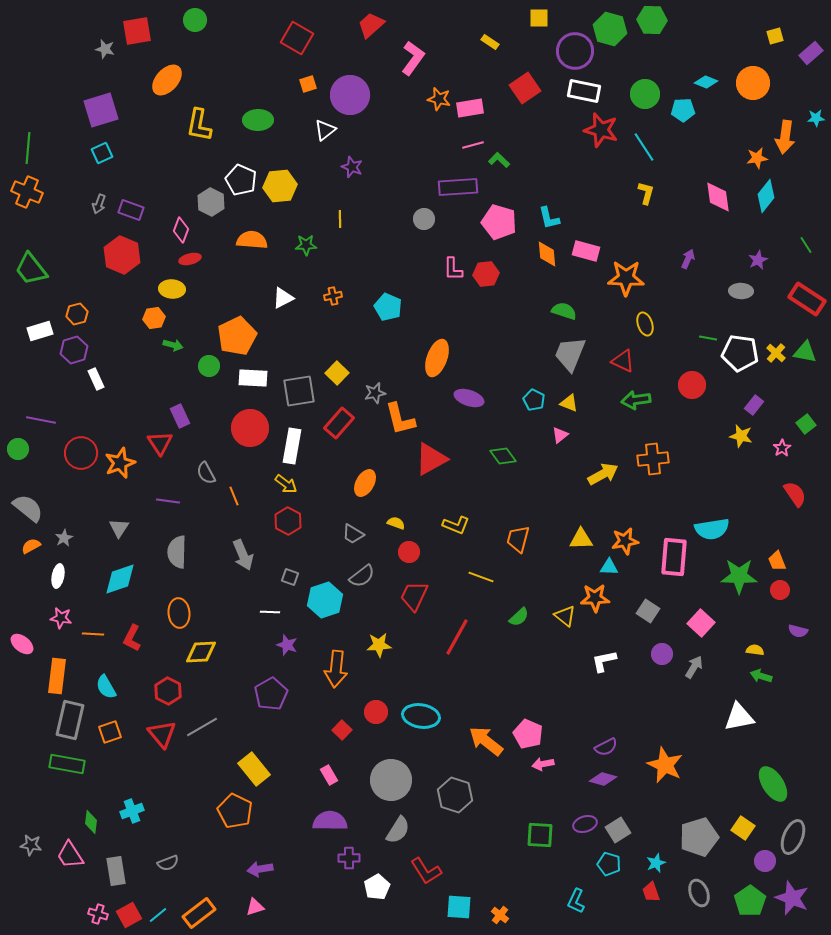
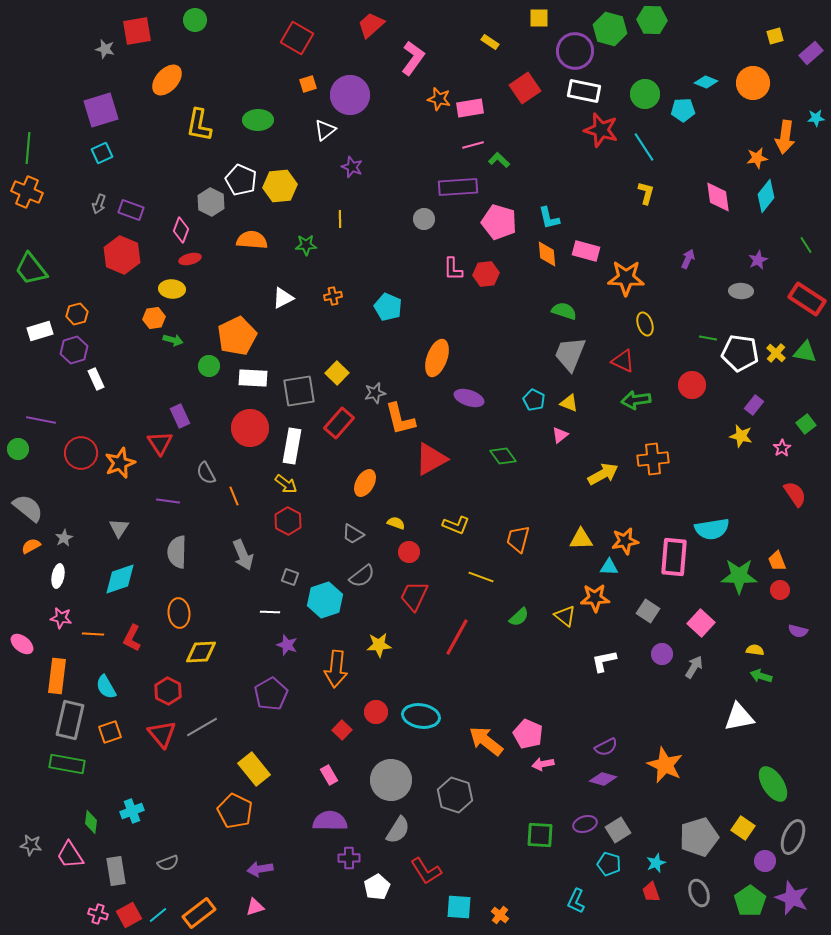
green arrow at (173, 345): moved 5 px up
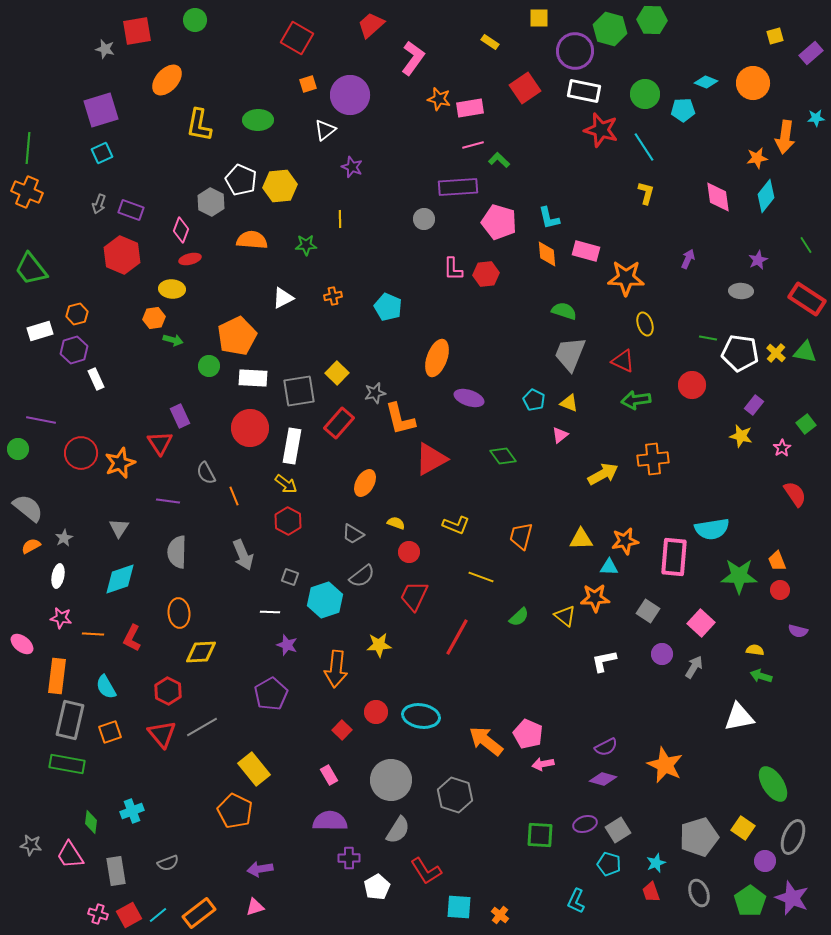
orange trapezoid at (518, 539): moved 3 px right, 3 px up
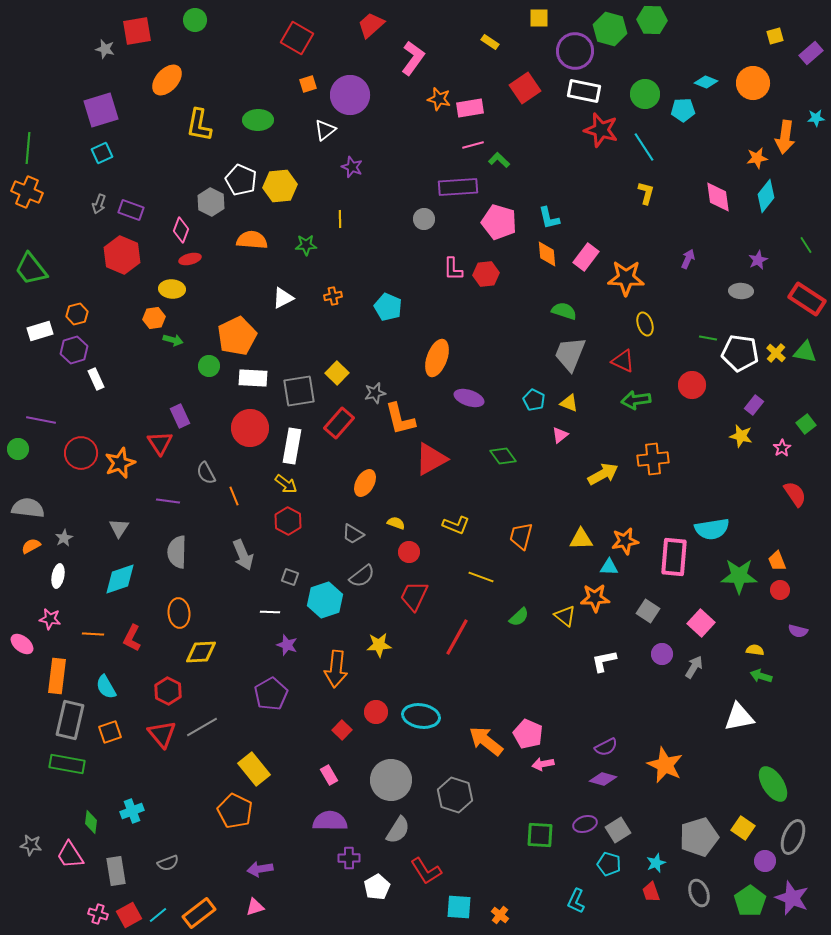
pink rectangle at (586, 251): moved 6 px down; rotated 68 degrees counterclockwise
gray semicircle at (28, 508): rotated 32 degrees counterclockwise
pink star at (61, 618): moved 11 px left, 1 px down
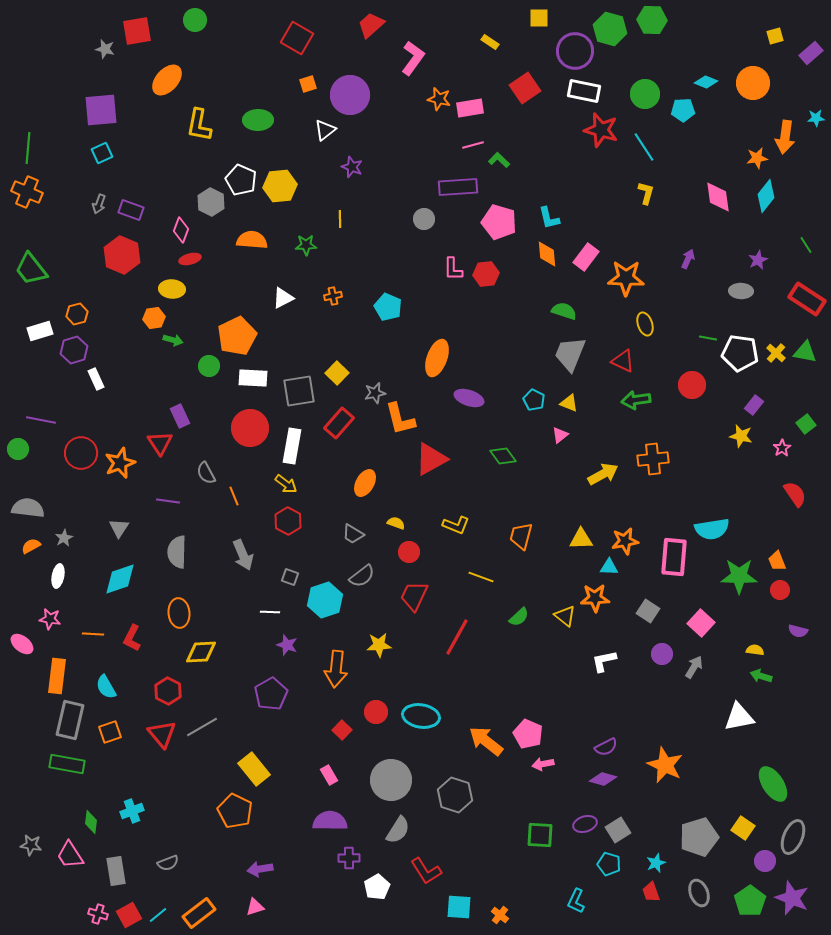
purple square at (101, 110): rotated 12 degrees clockwise
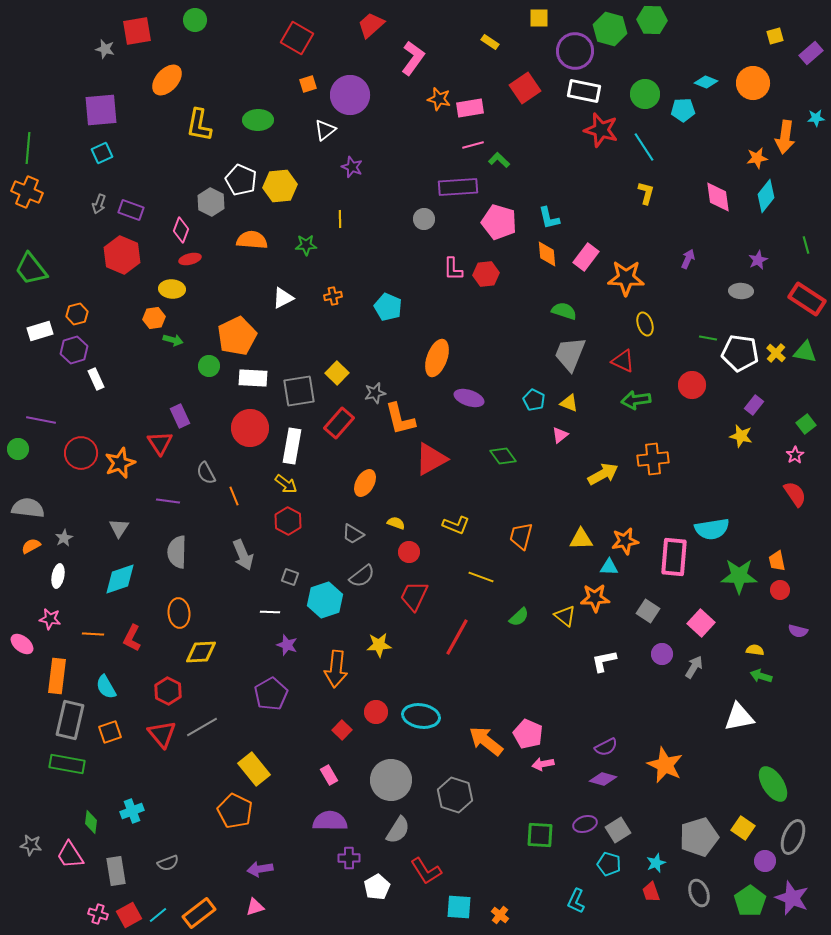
green line at (806, 245): rotated 18 degrees clockwise
pink star at (782, 448): moved 13 px right, 7 px down
orange trapezoid at (777, 561): rotated 10 degrees clockwise
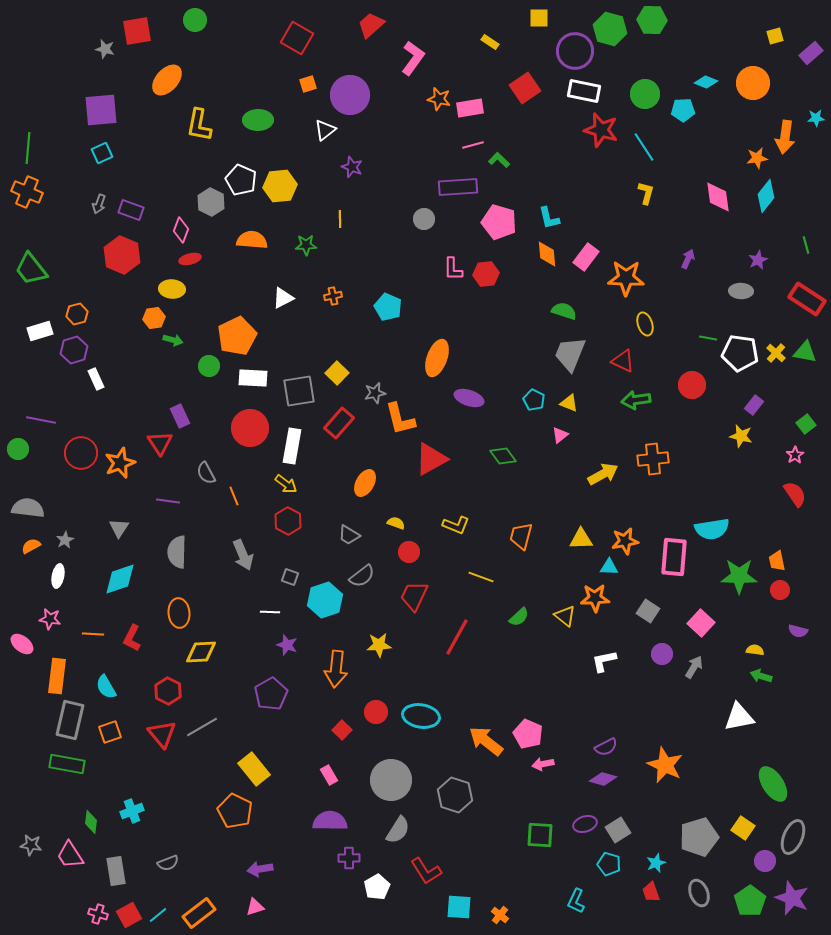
gray trapezoid at (353, 534): moved 4 px left, 1 px down
gray star at (64, 538): moved 1 px right, 2 px down
